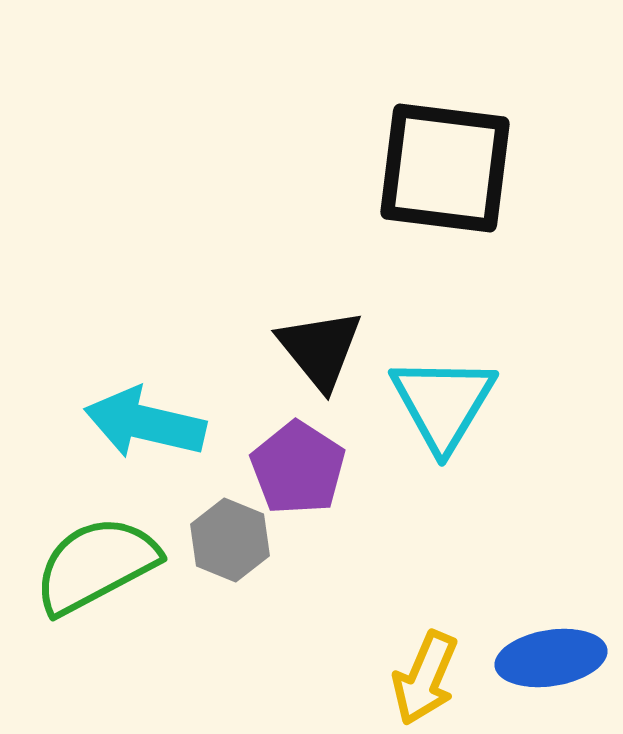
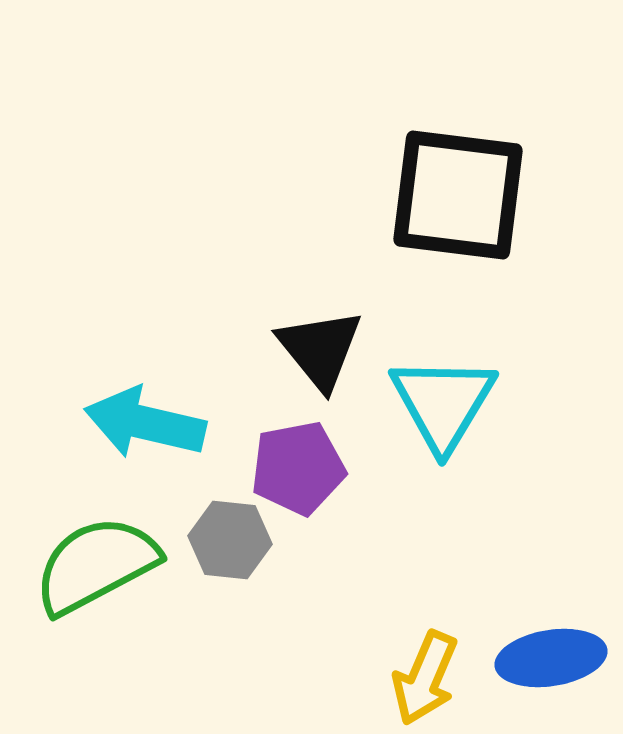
black square: moved 13 px right, 27 px down
purple pentagon: rotated 28 degrees clockwise
gray hexagon: rotated 16 degrees counterclockwise
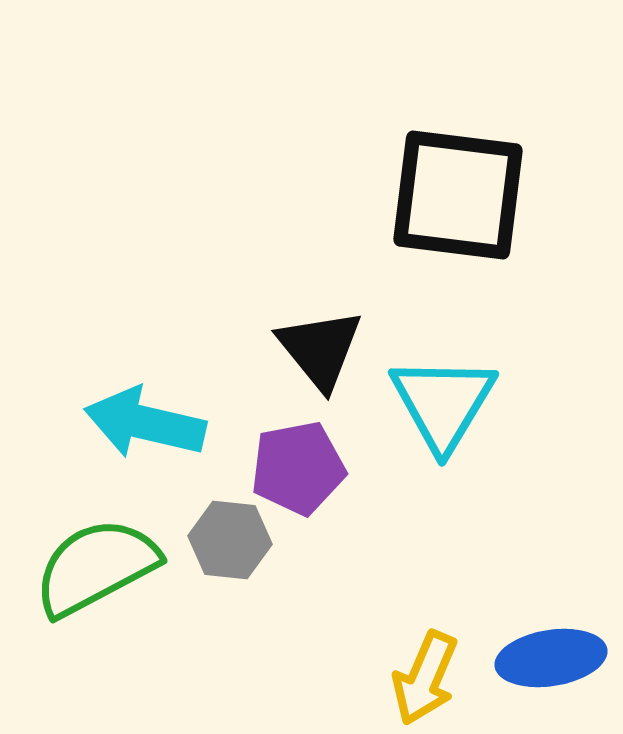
green semicircle: moved 2 px down
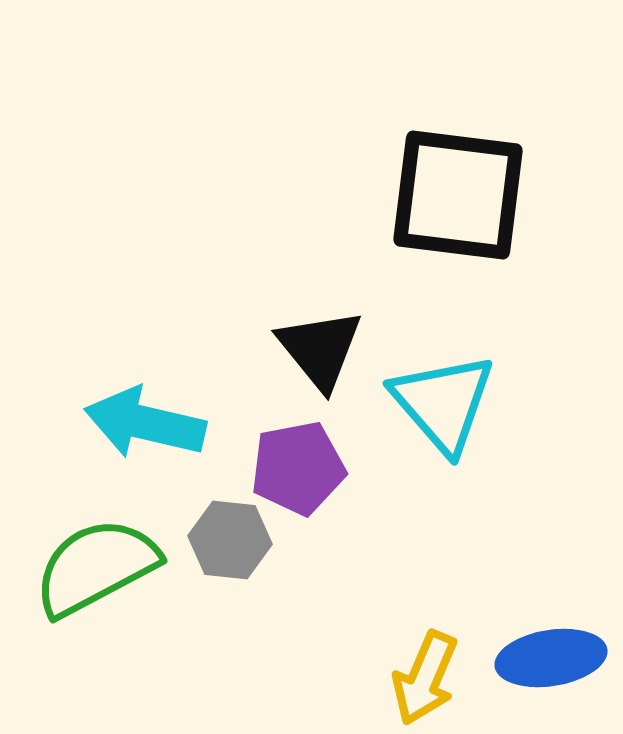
cyan triangle: rotated 12 degrees counterclockwise
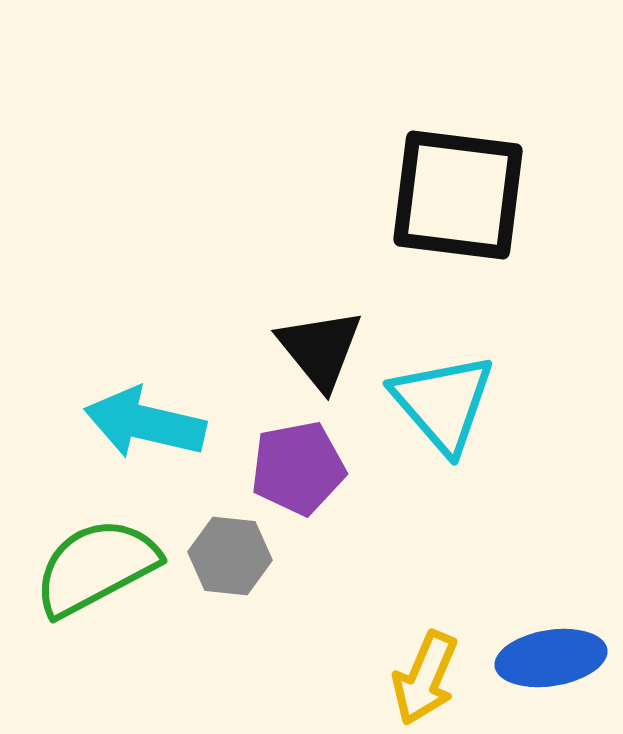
gray hexagon: moved 16 px down
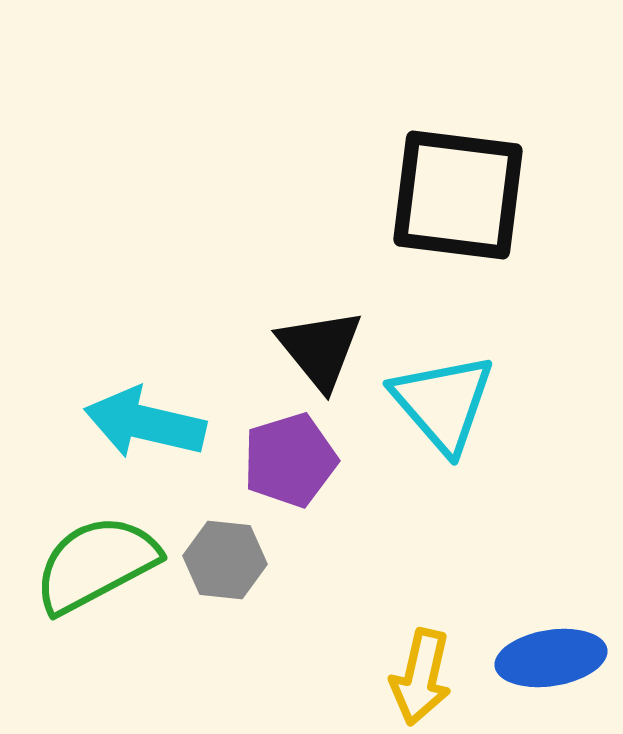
purple pentagon: moved 8 px left, 8 px up; rotated 6 degrees counterclockwise
gray hexagon: moved 5 px left, 4 px down
green semicircle: moved 3 px up
yellow arrow: moved 4 px left, 1 px up; rotated 10 degrees counterclockwise
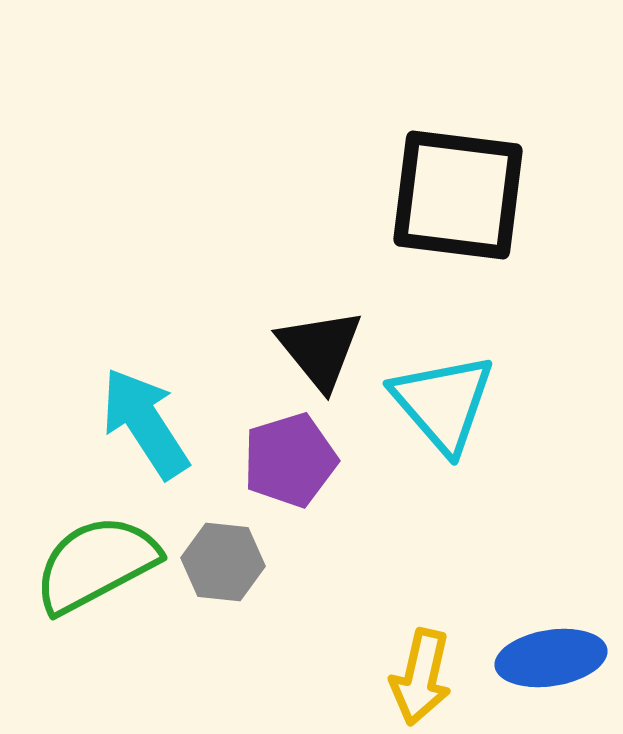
cyan arrow: rotated 44 degrees clockwise
gray hexagon: moved 2 px left, 2 px down
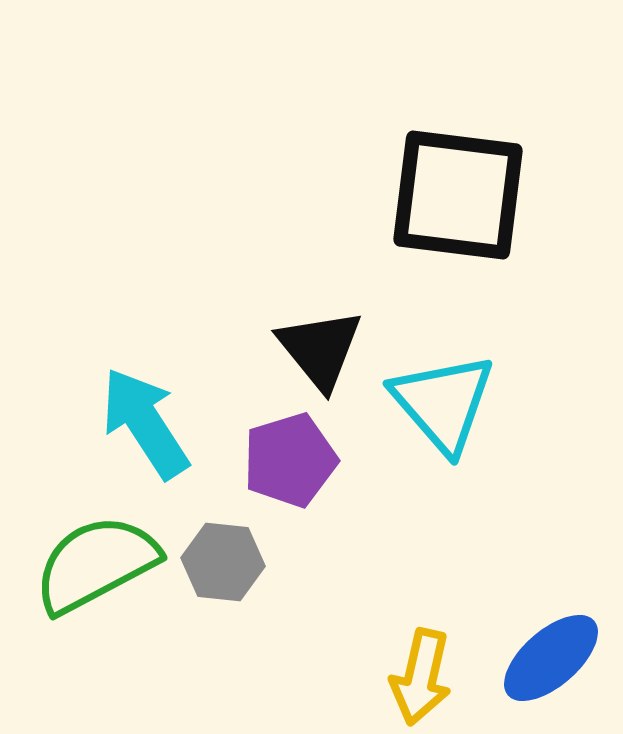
blue ellipse: rotated 32 degrees counterclockwise
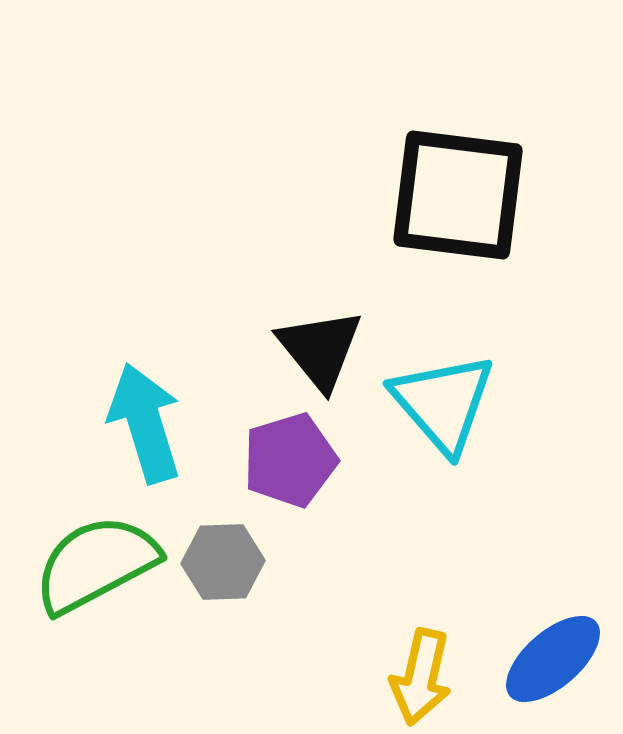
cyan arrow: rotated 16 degrees clockwise
gray hexagon: rotated 8 degrees counterclockwise
blue ellipse: moved 2 px right, 1 px down
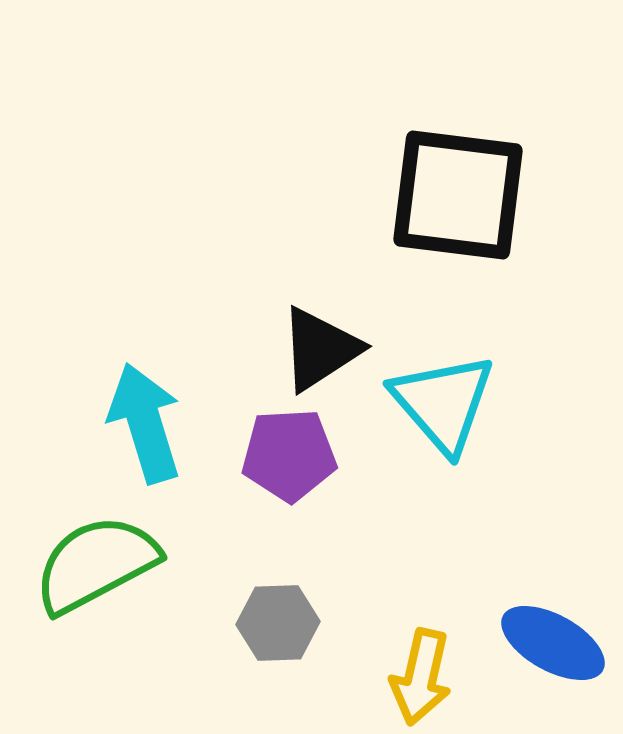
black triangle: rotated 36 degrees clockwise
purple pentagon: moved 1 px left, 5 px up; rotated 14 degrees clockwise
gray hexagon: moved 55 px right, 61 px down
blue ellipse: moved 16 px up; rotated 70 degrees clockwise
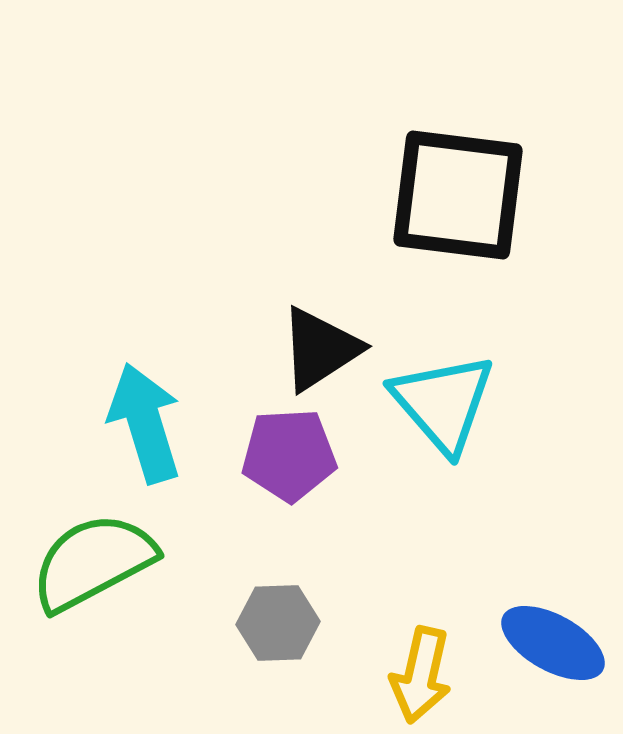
green semicircle: moved 3 px left, 2 px up
yellow arrow: moved 2 px up
